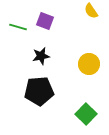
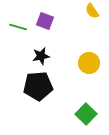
yellow semicircle: moved 1 px right
yellow circle: moved 1 px up
black pentagon: moved 1 px left, 5 px up
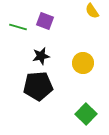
yellow circle: moved 6 px left
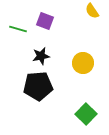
green line: moved 2 px down
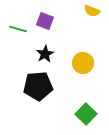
yellow semicircle: rotated 35 degrees counterclockwise
black star: moved 4 px right, 2 px up; rotated 18 degrees counterclockwise
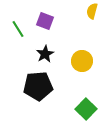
yellow semicircle: rotated 84 degrees clockwise
green line: rotated 42 degrees clockwise
yellow circle: moved 1 px left, 2 px up
green square: moved 5 px up
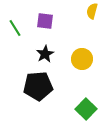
purple square: rotated 12 degrees counterclockwise
green line: moved 3 px left, 1 px up
yellow circle: moved 2 px up
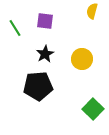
green square: moved 7 px right
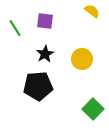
yellow semicircle: rotated 112 degrees clockwise
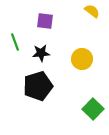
green line: moved 14 px down; rotated 12 degrees clockwise
black star: moved 4 px left, 1 px up; rotated 24 degrees clockwise
black pentagon: rotated 12 degrees counterclockwise
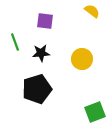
black pentagon: moved 1 px left, 3 px down
green square: moved 2 px right, 3 px down; rotated 25 degrees clockwise
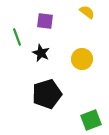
yellow semicircle: moved 5 px left, 1 px down
green line: moved 2 px right, 5 px up
black star: rotated 30 degrees clockwise
black pentagon: moved 10 px right, 5 px down
green square: moved 4 px left, 8 px down
